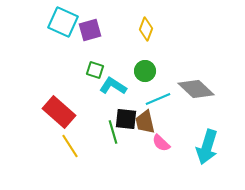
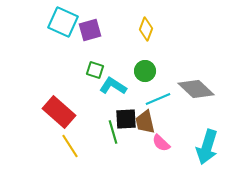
black square: rotated 10 degrees counterclockwise
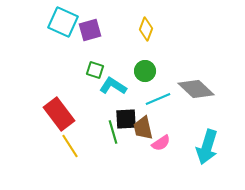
red rectangle: moved 2 px down; rotated 12 degrees clockwise
brown trapezoid: moved 2 px left, 6 px down
pink semicircle: rotated 78 degrees counterclockwise
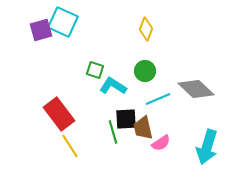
purple square: moved 49 px left
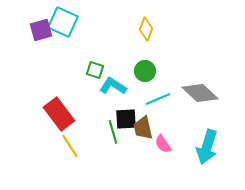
gray diamond: moved 4 px right, 4 px down
pink semicircle: moved 2 px right, 1 px down; rotated 90 degrees clockwise
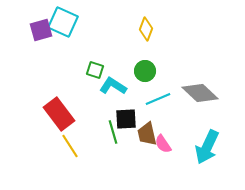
brown trapezoid: moved 4 px right, 6 px down
cyan arrow: rotated 8 degrees clockwise
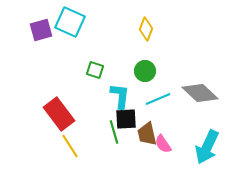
cyan square: moved 7 px right
cyan L-shape: moved 7 px right, 10 px down; rotated 64 degrees clockwise
green line: moved 1 px right
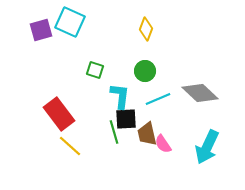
yellow line: rotated 15 degrees counterclockwise
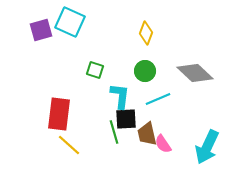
yellow diamond: moved 4 px down
gray diamond: moved 5 px left, 20 px up
red rectangle: rotated 44 degrees clockwise
yellow line: moved 1 px left, 1 px up
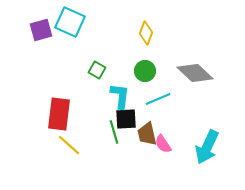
green square: moved 2 px right; rotated 12 degrees clockwise
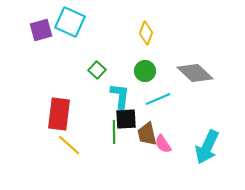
green square: rotated 12 degrees clockwise
green line: rotated 15 degrees clockwise
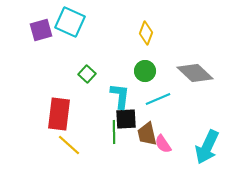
green square: moved 10 px left, 4 px down
